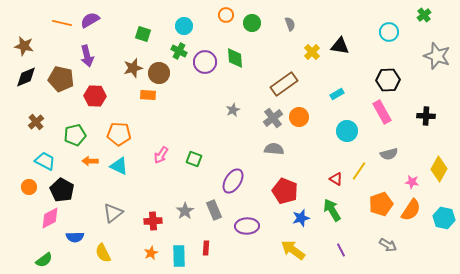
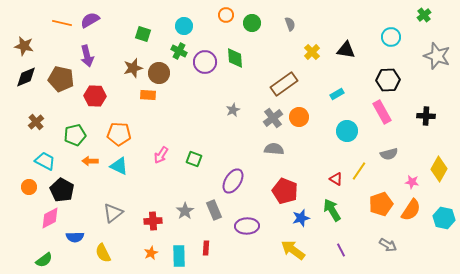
cyan circle at (389, 32): moved 2 px right, 5 px down
black triangle at (340, 46): moved 6 px right, 4 px down
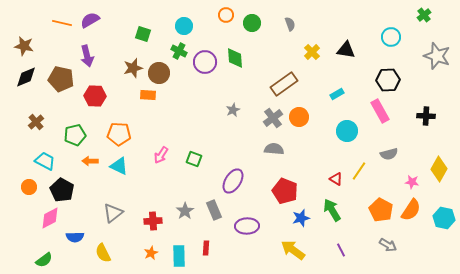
pink rectangle at (382, 112): moved 2 px left, 1 px up
orange pentagon at (381, 204): moved 6 px down; rotated 25 degrees counterclockwise
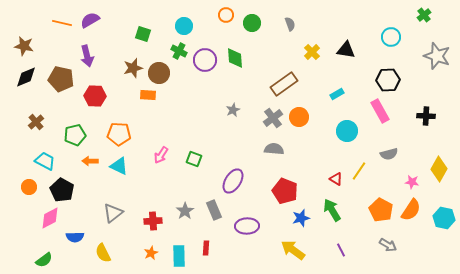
purple circle at (205, 62): moved 2 px up
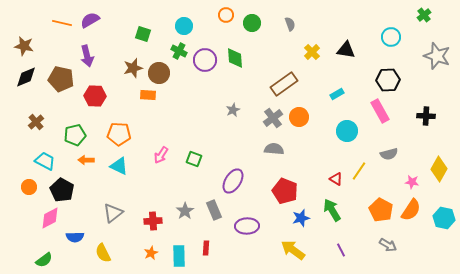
orange arrow at (90, 161): moved 4 px left, 1 px up
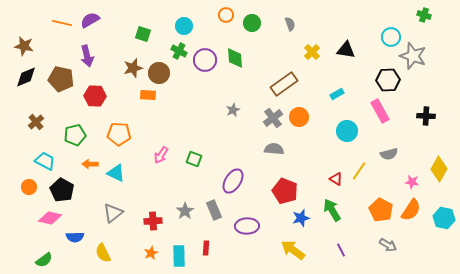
green cross at (424, 15): rotated 32 degrees counterclockwise
gray star at (437, 56): moved 24 px left
orange arrow at (86, 160): moved 4 px right, 4 px down
cyan triangle at (119, 166): moved 3 px left, 7 px down
pink diamond at (50, 218): rotated 40 degrees clockwise
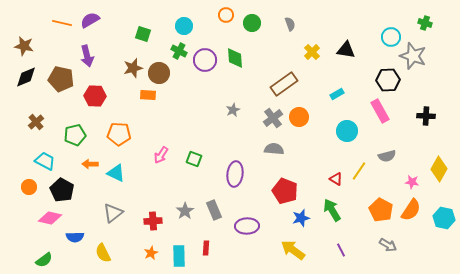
green cross at (424, 15): moved 1 px right, 8 px down
gray semicircle at (389, 154): moved 2 px left, 2 px down
purple ellipse at (233, 181): moved 2 px right, 7 px up; rotated 25 degrees counterclockwise
